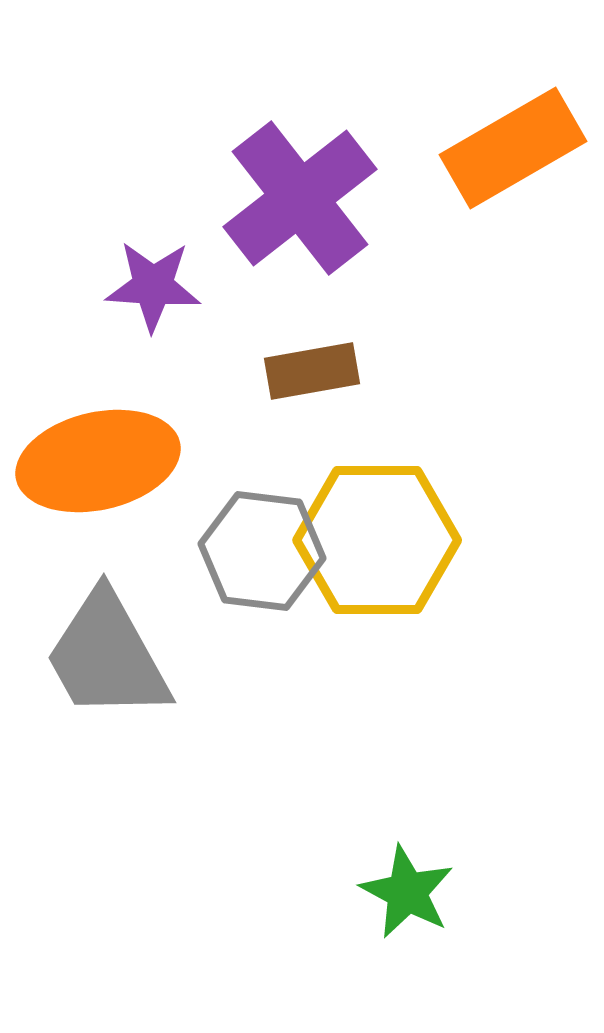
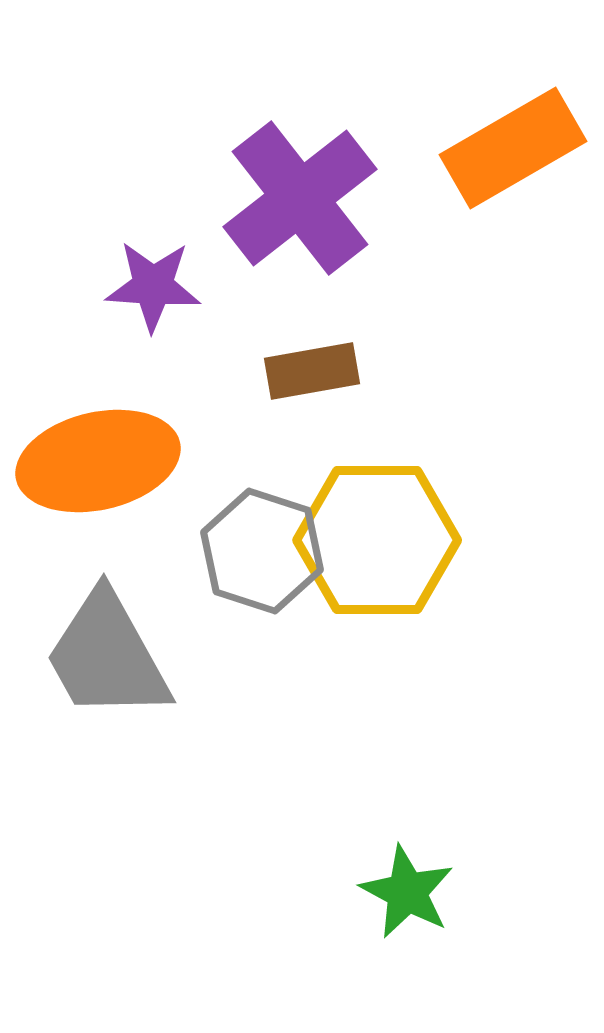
gray hexagon: rotated 11 degrees clockwise
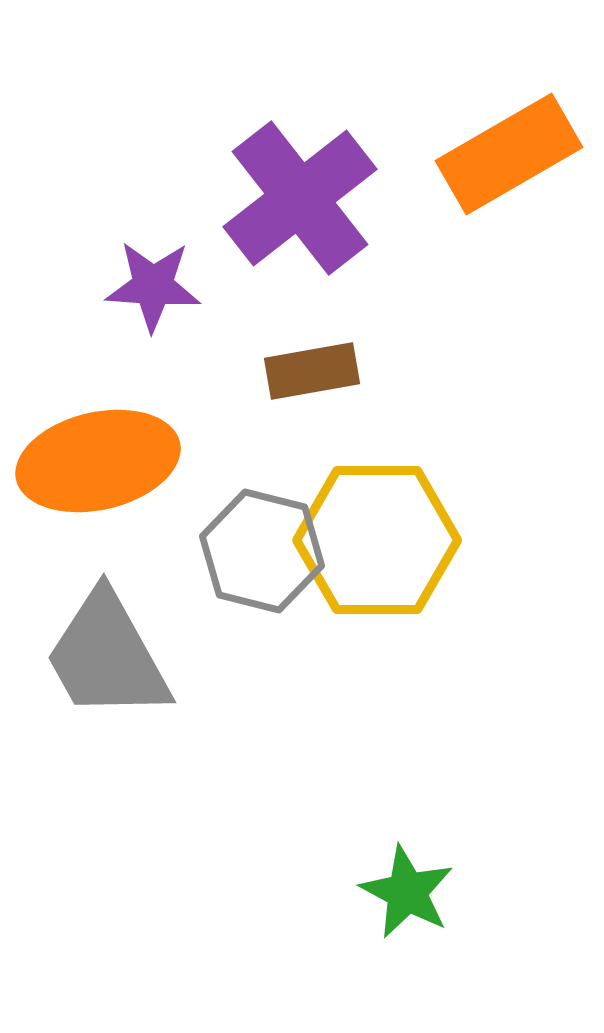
orange rectangle: moved 4 px left, 6 px down
gray hexagon: rotated 4 degrees counterclockwise
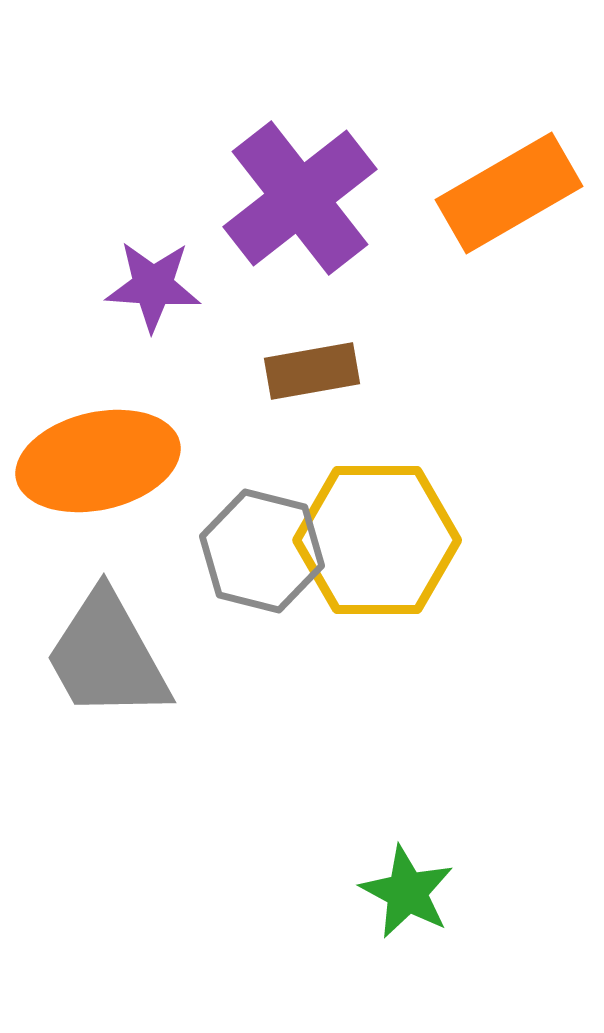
orange rectangle: moved 39 px down
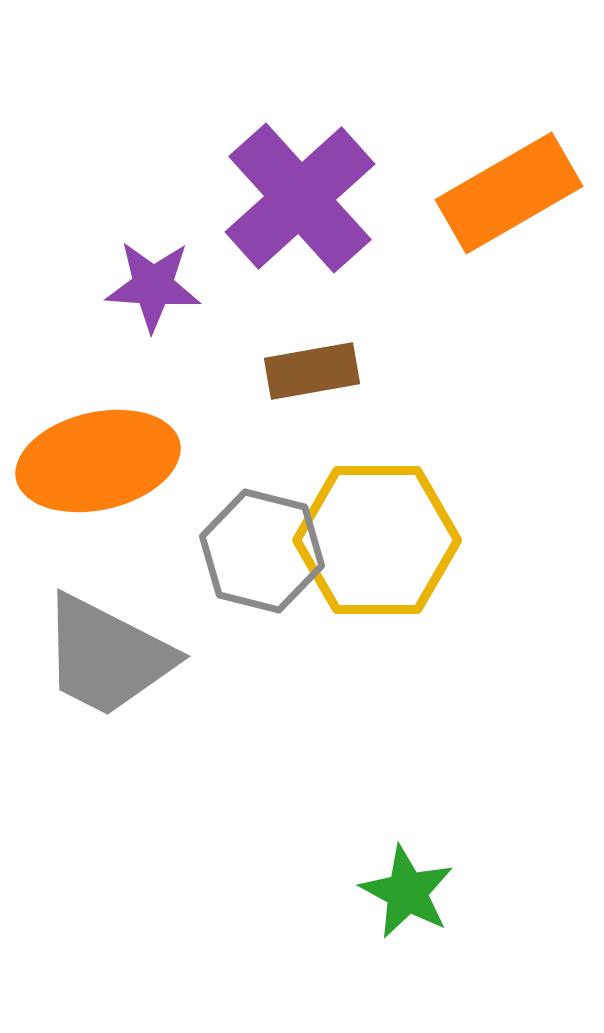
purple cross: rotated 4 degrees counterclockwise
gray trapezoid: rotated 34 degrees counterclockwise
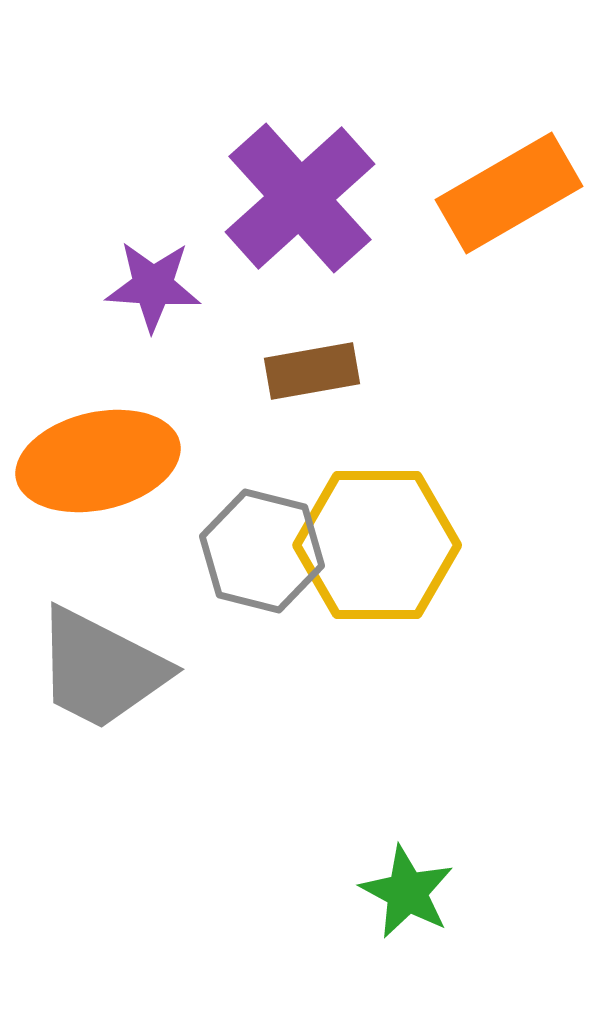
yellow hexagon: moved 5 px down
gray trapezoid: moved 6 px left, 13 px down
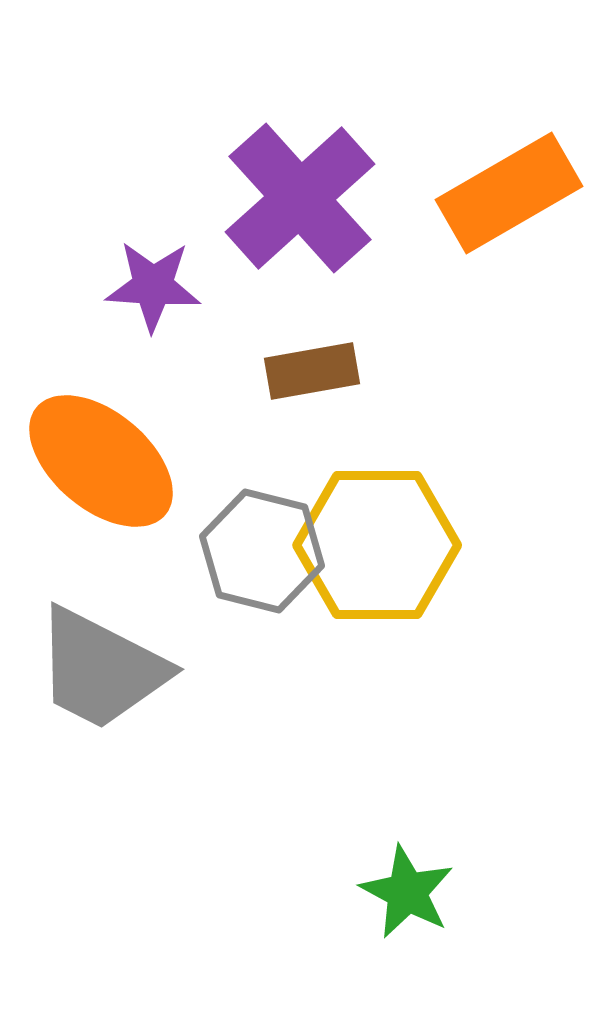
orange ellipse: moved 3 px right; rotated 53 degrees clockwise
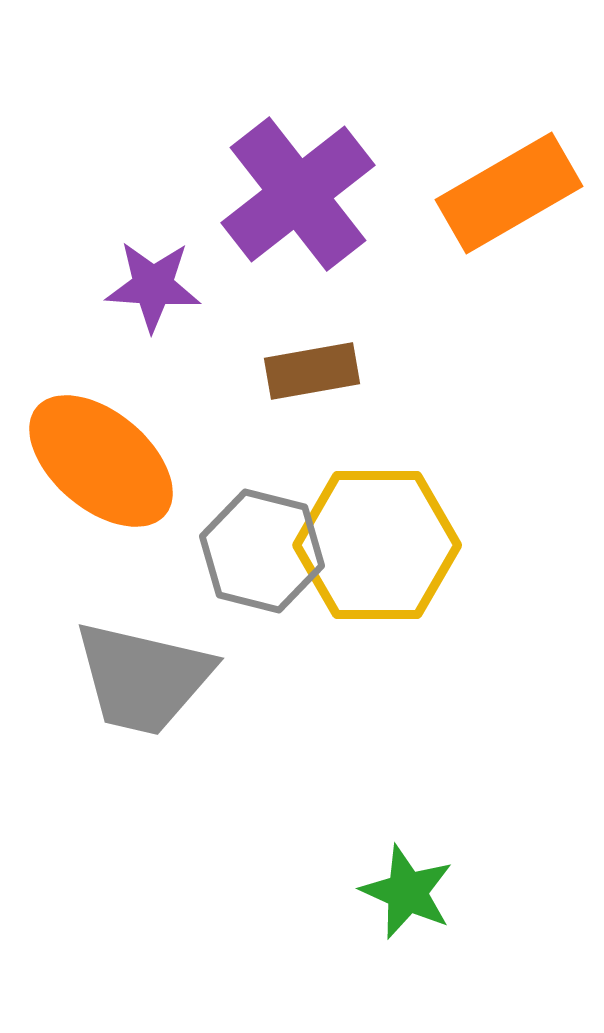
purple cross: moved 2 px left, 4 px up; rotated 4 degrees clockwise
gray trapezoid: moved 42 px right, 9 px down; rotated 14 degrees counterclockwise
green star: rotated 4 degrees counterclockwise
